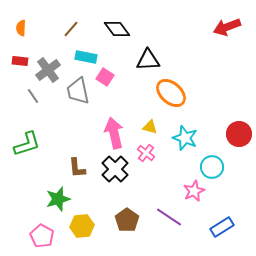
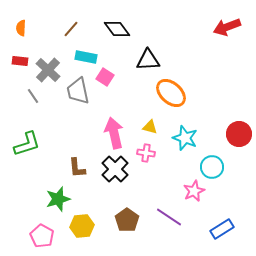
gray cross: rotated 10 degrees counterclockwise
pink cross: rotated 30 degrees counterclockwise
blue rectangle: moved 2 px down
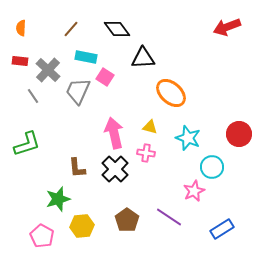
black triangle: moved 5 px left, 2 px up
gray trapezoid: rotated 36 degrees clockwise
cyan star: moved 3 px right
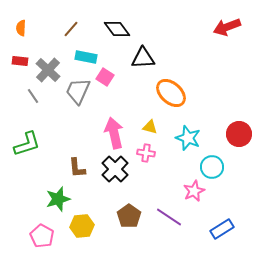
brown pentagon: moved 2 px right, 4 px up
